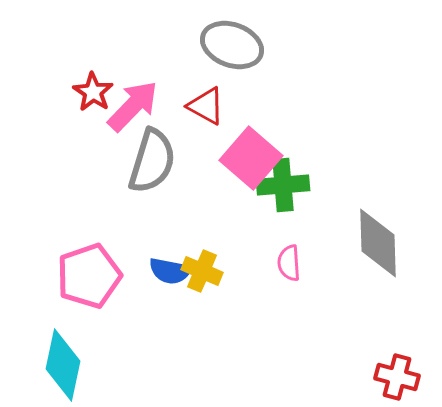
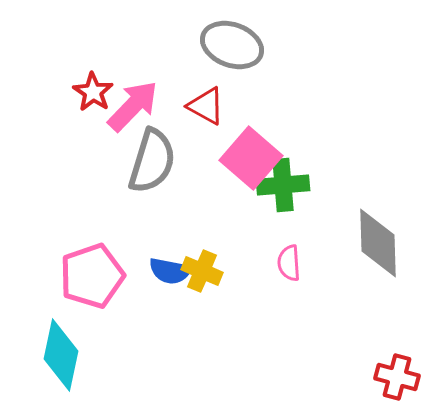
pink pentagon: moved 3 px right
cyan diamond: moved 2 px left, 10 px up
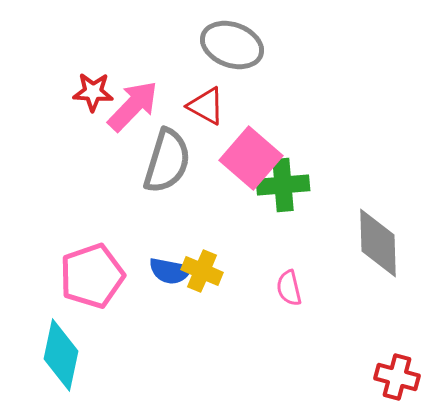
red star: rotated 30 degrees counterclockwise
gray semicircle: moved 15 px right
pink semicircle: moved 25 px down; rotated 9 degrees counterclockwise
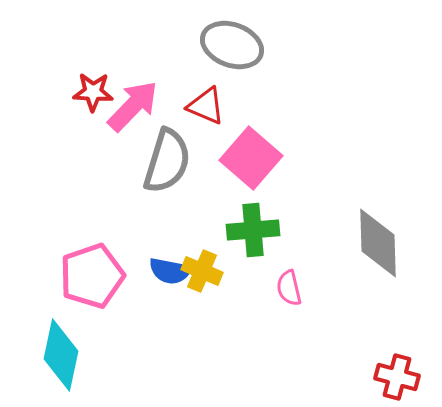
red triangle: rotated 6 degrees counterclockwise
green cross: moved 30 px left, 45 px down
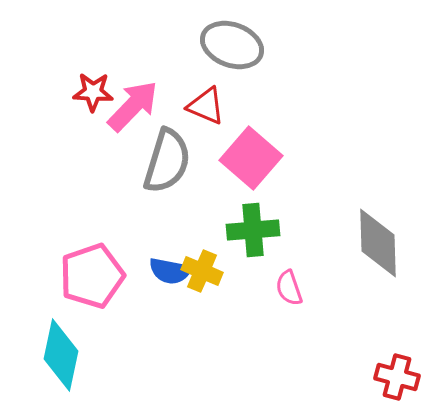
pink semicircle: rotated 6 degrees counterclockwise
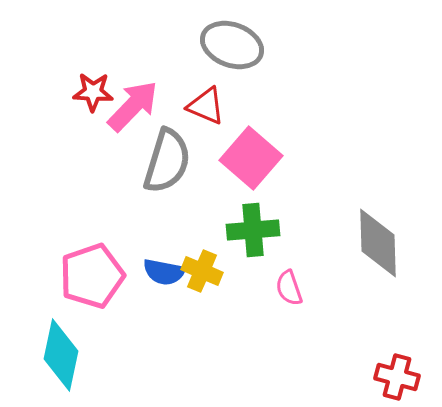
blue semicircle: moved 6 px left, 1 px down
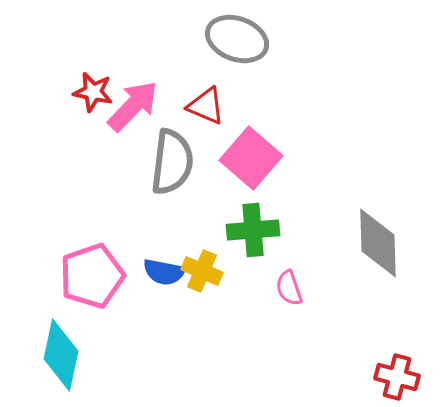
gray ellipse: moved 5 px right, 6 px up
red star: rotated 9 degrees clockwise
gray semicircle: moved 5 px right, 1 px down; rotated 10 degrees counterclockwise
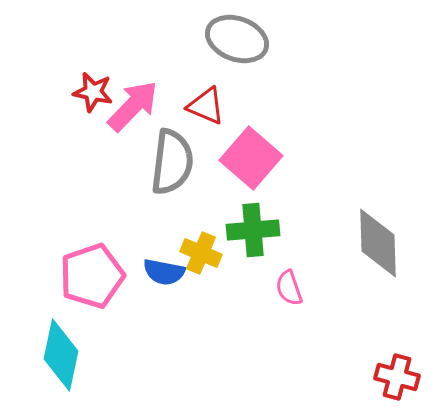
yellow cross: moved 1 px left, 18 px up
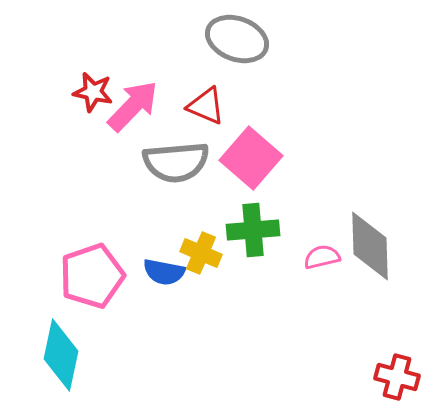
gray semicircle: moved 4 px right; rotated 78 degrees clockwise
gray diamond: moved 8 px left, 3 px down
pink semicircle: moved 33 px right, 31 px up; rotated 96 degrees clockwise
